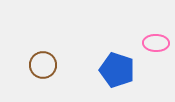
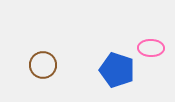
pink ellipse: moved 5 px left, 5 px down
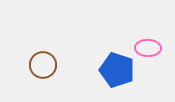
pink ellipse: moved 3 px left
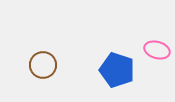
pink ellipse: moved 9 px right, 2 px down; rotated 15 degrees clockwise
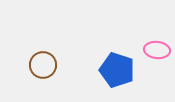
pink ellipse: rotated 10 degrees counterclockwise
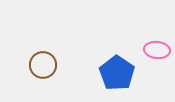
blue pentagon: moved 3 px down; rotated 16 degrees clockwise
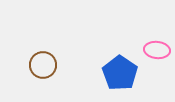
blue pentagon: moved 3 px right
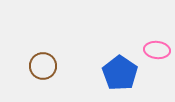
brown circle: moved 1 px down
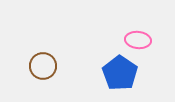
pink ellipse: moved 19 px left, 10 px up
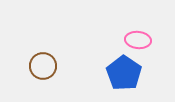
blue pentagon: moved 4 px right
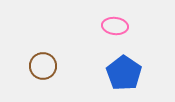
pink ellipse: moved 23 px left, 14 px up
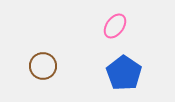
pink ellipse: rotated 60 degrees counterclockwise
